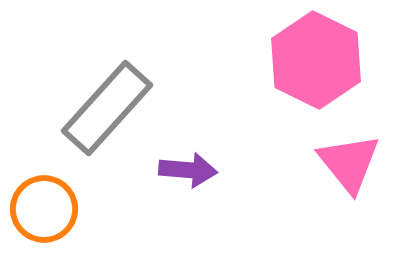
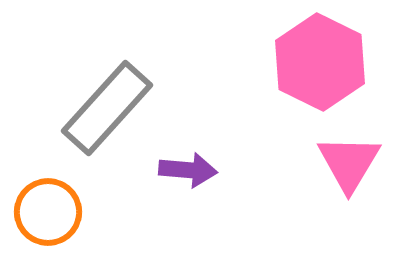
pink hexagon: moved 4 px right, 2 px down
pink triangle: rotated 10 degrees clockwise
orange circle: moved 4 px right, 3 px down
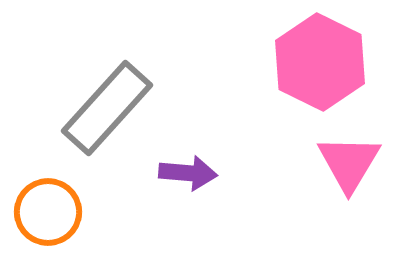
purple arrow: moved 3 px down
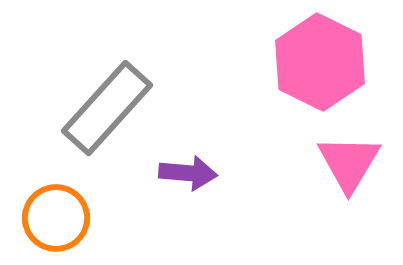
orange circle: moved 8 px right, 6 px down
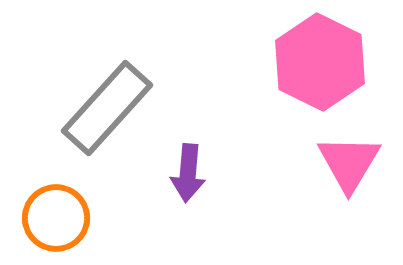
purple arrow: rotated 90 degrees clockwise
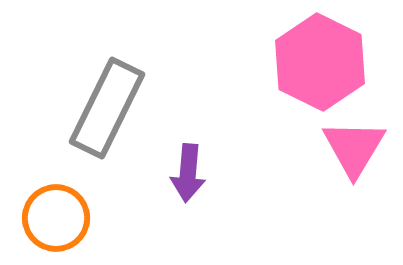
gray rectangle: rotated 16 degrees counterclockwise
pink triangle: moved 5 px right, 15 px up
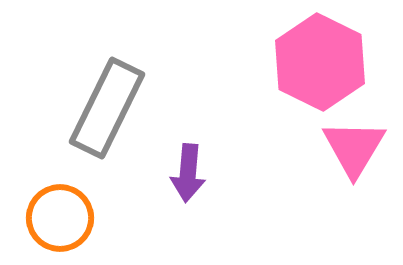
orange circle: moved 4 px right
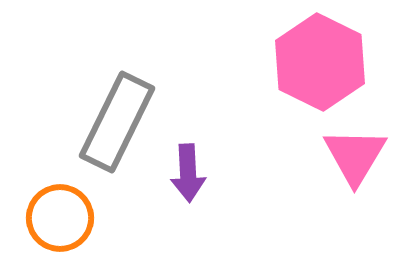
gray rectangle: moved 10 px right, 14 px down
pink triangle: moved 1 px right, 8 px down
purple arrow: rotated 8 degrees counterclockwise
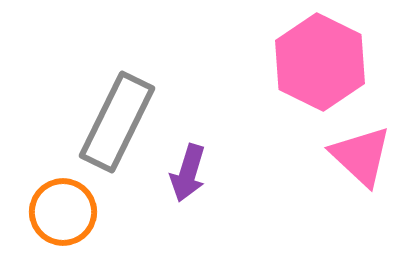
pink triangle: moved 6 px right; rotated 18 degrees counterclockwise
purple arrow: rotated 20 degrees clockwise
orange circle: moved 3 px right, 6 px up
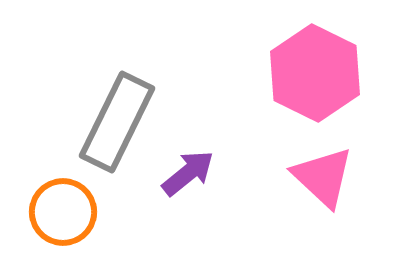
pink hexagon: moved 5 px left, 11 px down
pink triangle: moved 38 px left, 21 px down
purple arrow: rotated 146 degrees counterclockwise
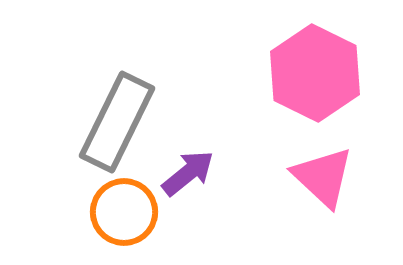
orange circle: moved 61 px right
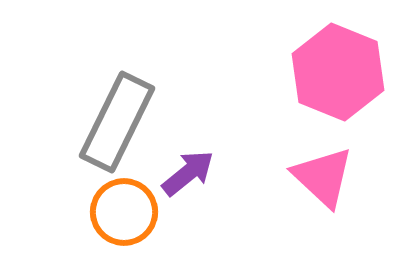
pink hexagon: moved 23 px right, 1 px up; rotated 4 degrees counterclockwise
